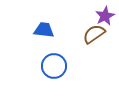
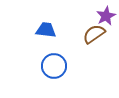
purple star: moved 1 px right
blue trapezoid: moved 2 px right
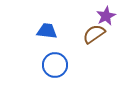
blue trapezoid: moved 1 px right, 1 px down
blue circle: moved 1 px right, 1 px up
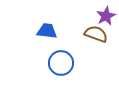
brown semicircle: moved 2 px right; rotated 55 degrees clockwise
blue circle: moved 6 px right, 2 px up
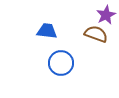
purple star: moved 1 px up
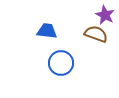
purple star: moved 1 px left; rotated 18 degrees counterclockwise
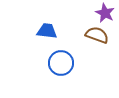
purple star: moved 2 px up
brown semicircle: moved 1 px right, 1 px down
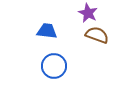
purple star: moved 17 px left
blue circle: moved 7 px left, 3 px down
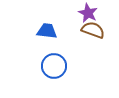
brown semicircle: moved 4 px left, 5 px up
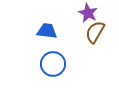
brown semicircle: moved 2 px right, 2 px down; rotated 80 degrees counterclockwise
blue circle: moved 1 px left, 2 px up
